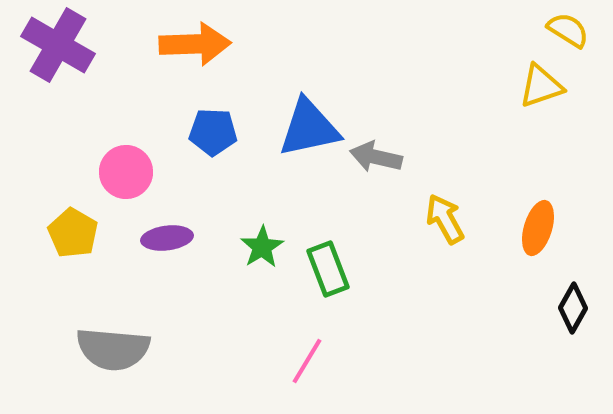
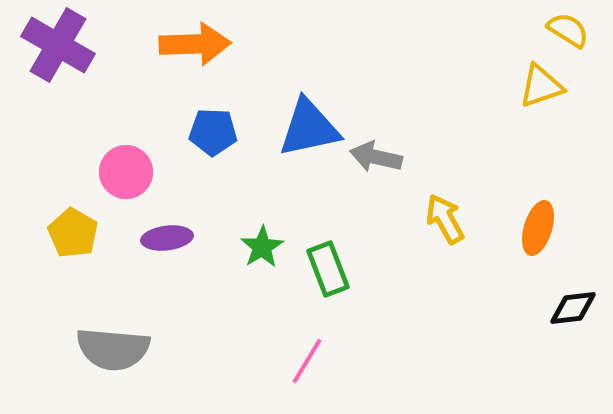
black diamond: rotated 54 degrees clockwise
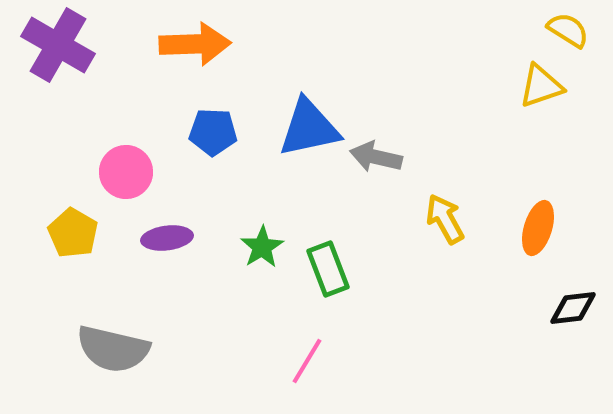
gray semicircle: rotated 8 degrees clockwise
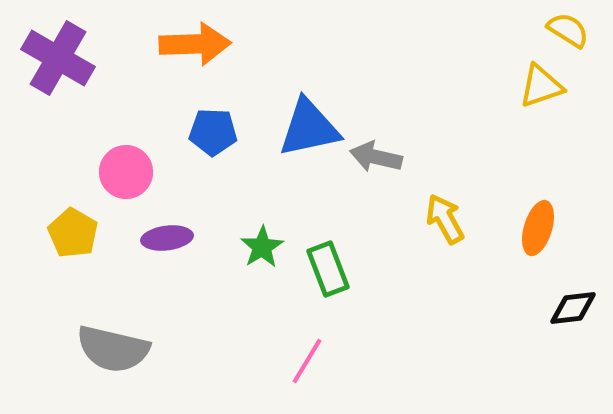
purple cross: moved 13 px down
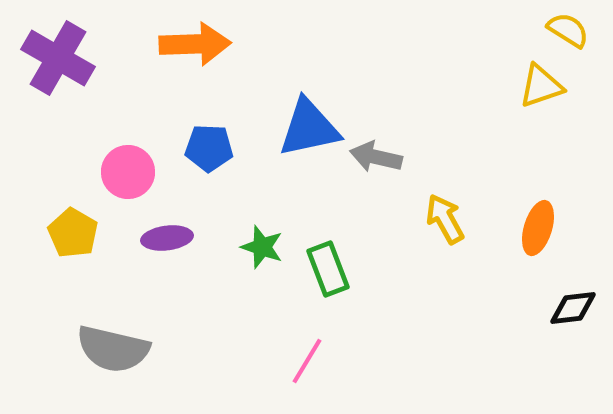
blue pentagon: moved 4 px left, 16 px down
pink circle: moved 2 px right
green star: rotated 21 degrees counterclockwise
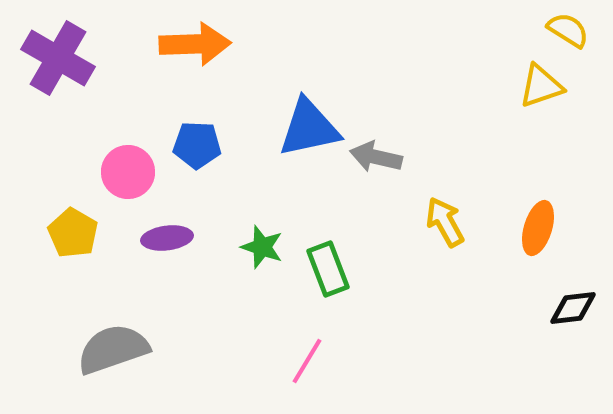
blue pentagon: moved 12 px left, 3 px up
yellow arrow: moved 3 px down
gray semicircle: rotated 148 degrees clockwise
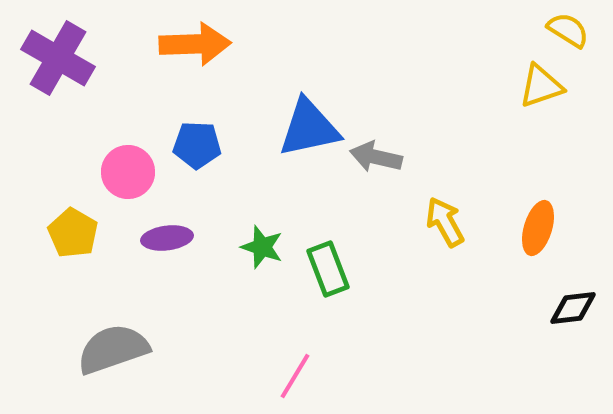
pink line: moved 12 px left, 15 px down
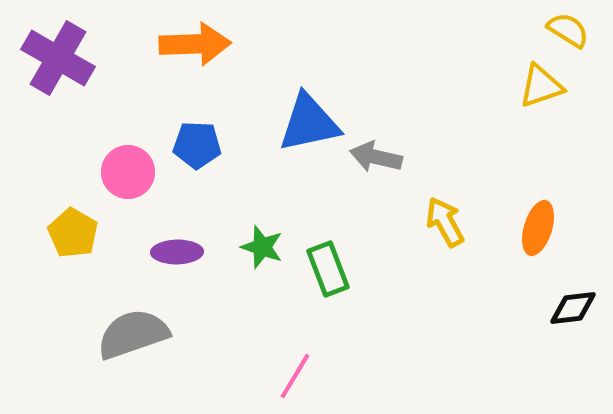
blue triangle: moved 5 px up
purple ellipse: moved 10 px right, 14 px down; rotated 6 degrees clockwise
gray semicircle: moved 20 px right, 15 px up
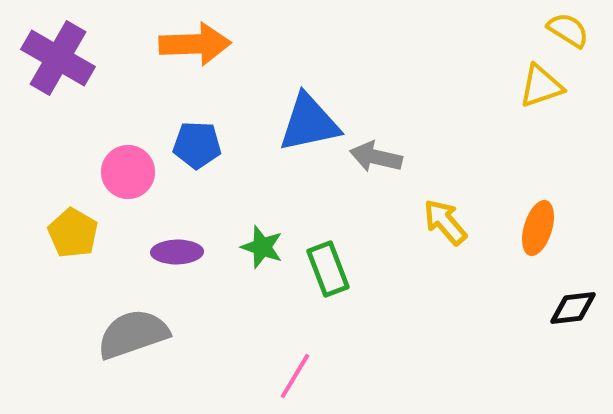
yellow arrow: rotated 12 degrees counterclockwise
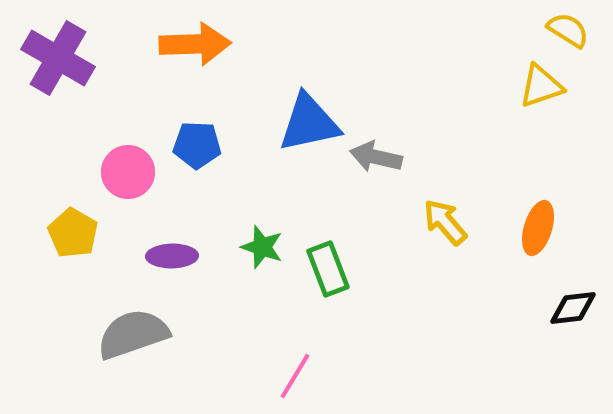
purple ellipse: moved 5 px left, 4 px down
